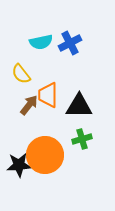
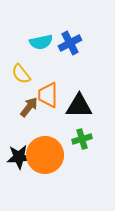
brown arrow: moved 2 px down
black star: moved 8 px up
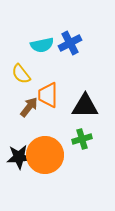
cyan semicircle: moved 1 px right, 3 px down
black triangle: moved 6 px right
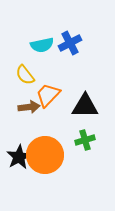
yellow semicircle: moved 4 px right, 1 px down
orange trapezoid: rotated 44 degrees clockwise
brown arrow: rotated 45 degrees clockwise
green cross: moved 3 px right, 1 px down
black star: rotated 25 degrees counterclockwise
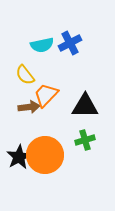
orange trapezoid: moved 2 px left
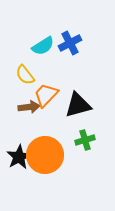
cyan semicircle: moved 1 px right, 1 px down; rotated 20 degrees counterclockwise
black triangle: moved 7 px left, 1 px up; rotated 16 degrees counterclockwise
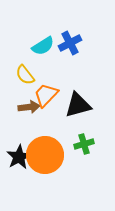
green cross: moved 1 px left, 4 px down
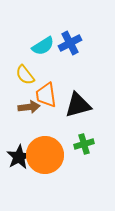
orange trapezoid: rotated 52 degrees counterclockwise
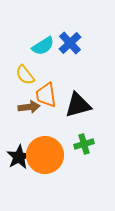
blue cross: rotated 15 degrees counterclockwise
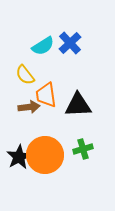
black triangle: rotated 12 degrees clockwise
green cross: moved 1 px left, 5 px down
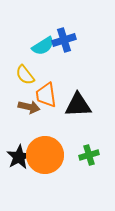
blue cross: moved 6 px left, 3 px up; rotated 25 degrees clockwise
brown arrow: rotated 20 degrees clockwise
green cross: moved 6 px right, 6 px down
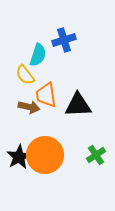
cyan semicircle: moved 5 px left, 9 px down; rotated 40 degrees counterclockwise
green cross: moved 7 px right; rotated 18 degrees counterclockwise
